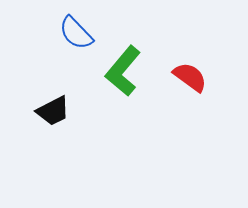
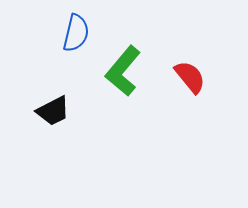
blue semicircle: rotated 123 degrees counterclockwise
red semicircle: rotated 15 degrees clockwise
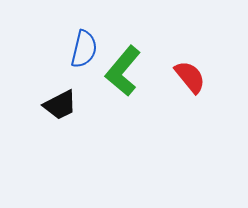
blue semicircle: moved 8 px right, 16 px down
black trapezoid: moved 7 px right, 6 px up
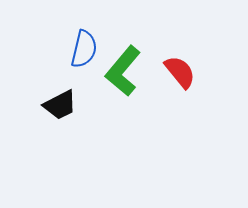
red semicircle: moved 10 px left, 5 px up
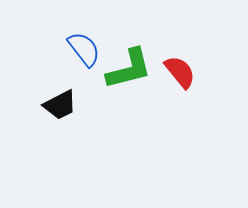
blue semicircle: rotated 51 degrees counterclockwise
green L-shape: moved 6 px right, 2 px up; rotated 144 degrees counterclockwise
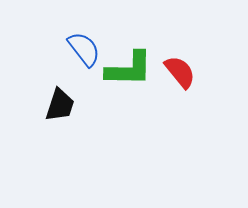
green L-shape: rotated 15 degrees clockwise
black trapezoid: rotated 45 degrees counterclockwise
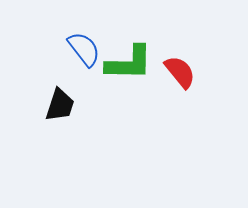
green L-shape: moved 6 px up
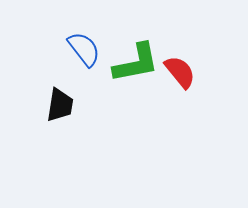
green L-shape: moved 7 px right; rotated 12 degrees counterclockwise
black trapezoid: rotated 9 degrees counterclockwise
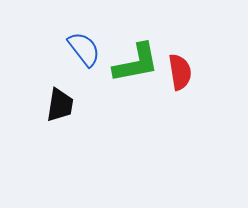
red semicircle: rotated 30 degrees clockwise
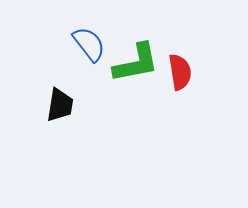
blue semicircle: moved 5 px right, 5 px up
